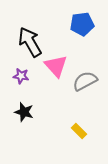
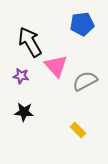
black star: rotated 12 degrees counterclockwise
yellow rectangle: moved 1 px left, 1 px up
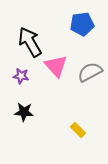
gray semicircle: moved 5 px right, 9 px up
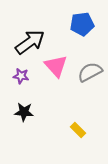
black arrow: rotated 84 degrees clockwise
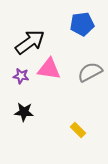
pink triangle: moved 7 px left, 3 px down; rotated 40 degrees counterclockwise
